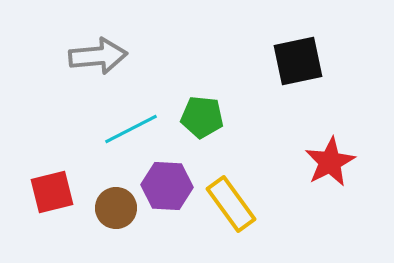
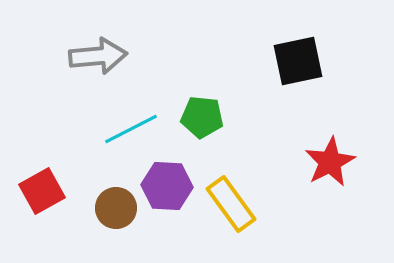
red square: moved 10 px left, 1 px up; rotated 15 degrees counterclockwise
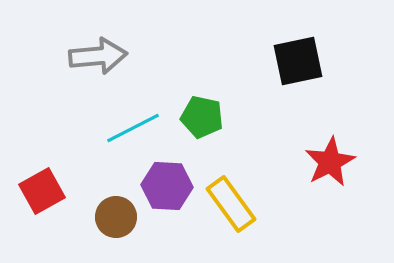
green pentagon: rotated 6 degrees clockwise
cyan line: moved 2 px right, 1 px up
brown circle: moved 9 px down
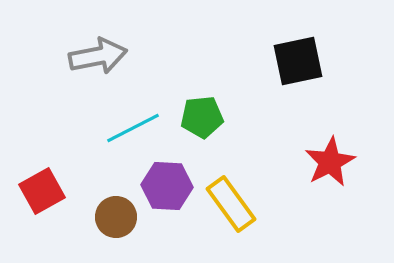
gray arrow: rotated 6 degrees counterclockwise
green pentagon: rotated 18 degrees counterclockwise
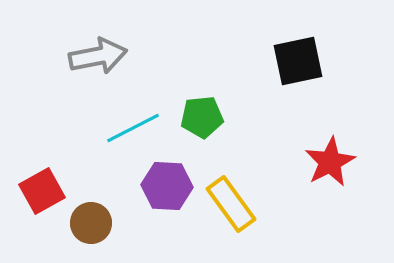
brown circle: moved 25 px left, 6 px down
